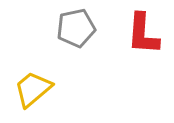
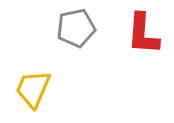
yellow trapezoid: rotated 27 degrees counterclockwise
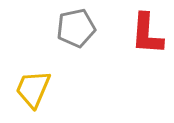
red L-shape: moved 4 px right
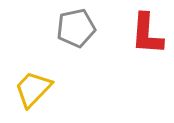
yellow trapezoid: rotated 21 degrees clockwise
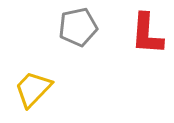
gray pentagon: moved 2 px right, 1 px up
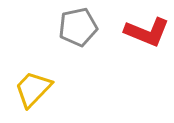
red L-shape: moved 2 px up; rotated 72 degrees counterclockwise
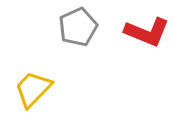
gray pentagon: rotated 12 degrees counterclockwise
